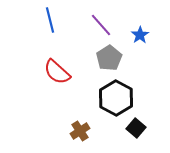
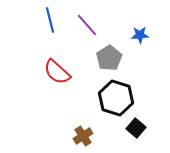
purple line: moved 14 px left
blue star: rotated 30 degrees clockwise
black hexagon: rotated 12 degrees counterclockwise
brown cross: moved 3 px right, 5 px down
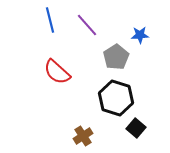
gray pentagon: moved 7 px right, 1 px up
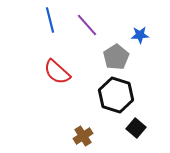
black hexagon: moved 3 px up
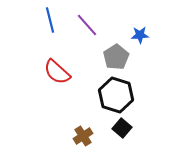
black square: moved 14 px left
